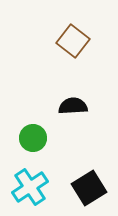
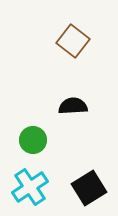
green circle: moved 2 px down
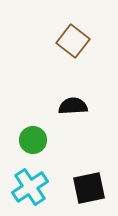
black square: rotated 20 degrees clockwise
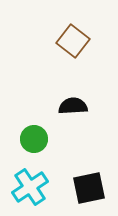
green circle: moved 1 px right, 1 px up
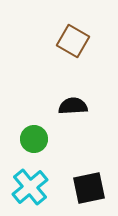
brown square: rotated 8 degrees counterclockwise
cyan cross: rotated 6 degrees counterclockwise
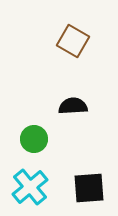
black square: rotated 8 degrees clockwise
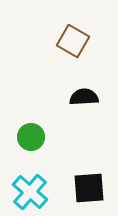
black semicircle: moved 11 px right, 9 px up
green circle: moved 3 px left, 2 px up
cyan cross: moved 5 px down; rotated 9 degrees counterclockwise
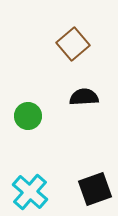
brown square: moved 3 px down; rotated 20 degrees clockwise
green circle: moved 3 px left, 21 px up
black square: moved 6 px right, 1 px down; rotated 16 degrees counterclockwise
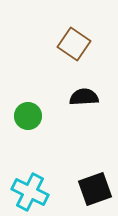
brown square: moved 1 px right; rotated 16 degrees counterclockwise
cyan cross: rotated 15 degrees counterclockwise
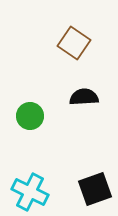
brown square: moved 1 px up
green circle: moved 2 px right
